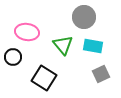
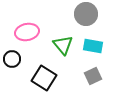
gray circle: moved 2 px right, 3 px up
pink ellipse: rotated 20 degrees counterclockwise
black circle: moved 1 px left, 2 px down
gray square: moved 8 px left, 2 px down
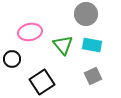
pink ellipse: moved 3 px right
cyan rectangle: moved 1 px left, 1 px up
black square: moved 2 px left, 4 px down; rotated 25 degrees clockwise
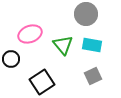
pink ellipse: moved 2 px down; rotated 10 degrees counterclockwise
black circle: moved 1 px left
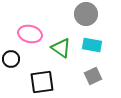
pink ellipse: rotated 35 degrees clockwise
green triangle: moved 2 px left, 3 px down; rotated 15 degrees counterclockwise
black square: rotated 25 degrees clockwise
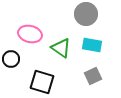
black square: rotated 25 degrees clockwise
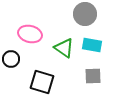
gray circle: moved 1 px left
green triangle: moved 3 px right
gray square: rotated 24 degrees clockwise
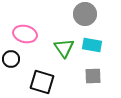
pink ellipse: moved 5 px left
green triangle: rotated 20 degrees clockwise
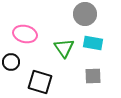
cyan rectangle: moved 1 px right, 2 px up
black circle: moved 3 px down
black square: moved 2 px left
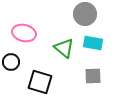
pink ellipse: moved 1 px left, 1 px up
green triangle: rotated 15 degrees counterclockwise
